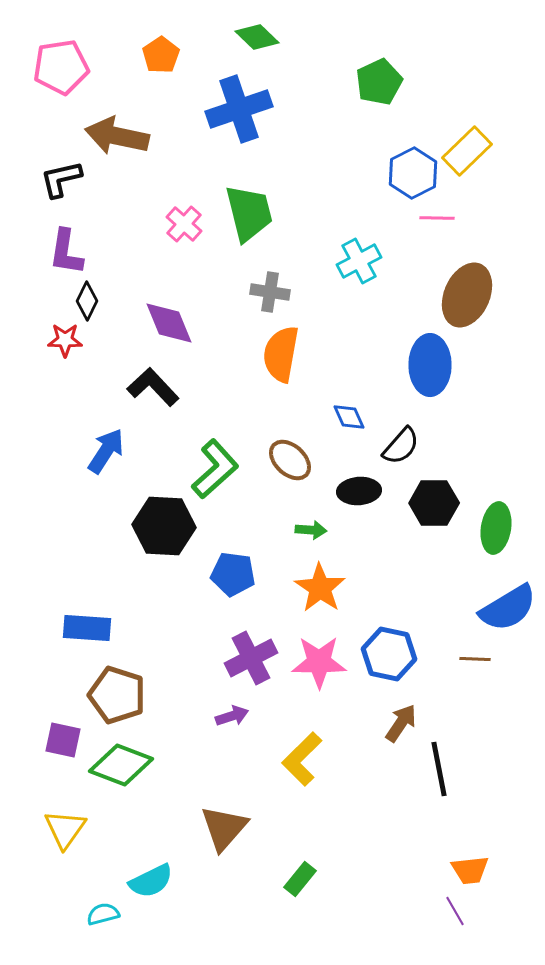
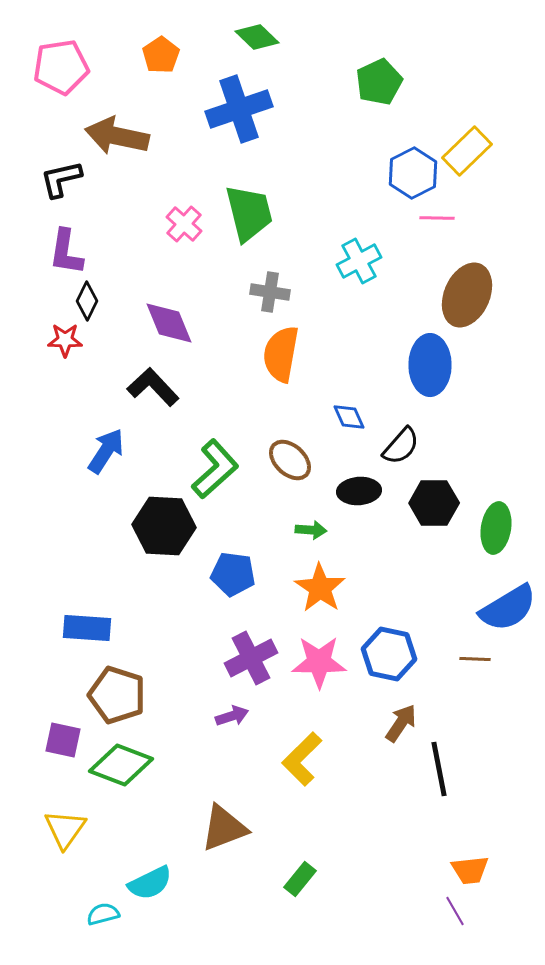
brown triangle at (224, 828): rotated 28 degrees clockwise
cyan semicircle at (151, 881): moved 1 px left, 2 px down
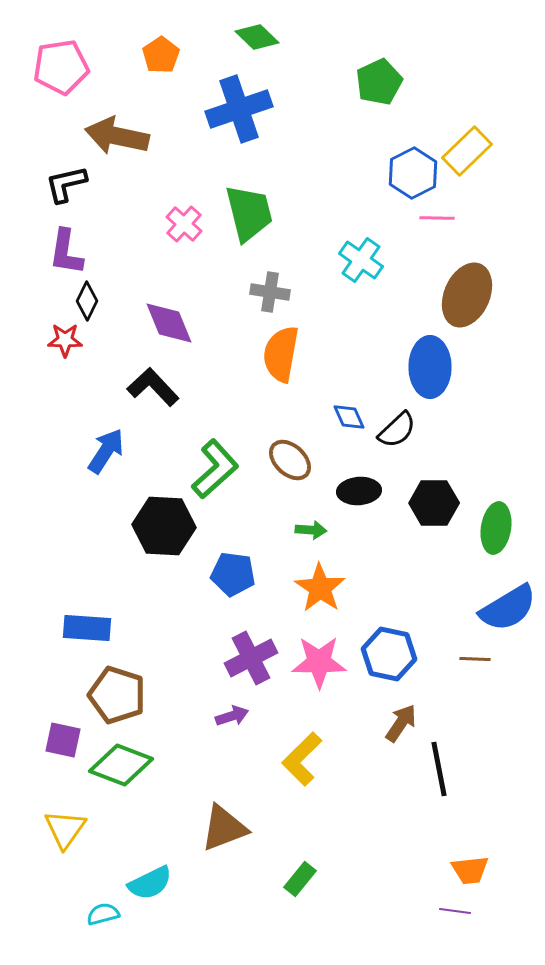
black L-shape at (61, 179): moved 5 px right, 5 px down
cyan cross at (359, 261): moved 2 px right, 1 px up; rotated 27 degrees counterclockwise
blue ellipse at (430, 365): moved 2 px down
black semicircle at (401, 446): moved 4 px left, 16 px up; rotated 6 degrees clockwise
purple line at (455, 911): rotated 52 degrees counterclockwise
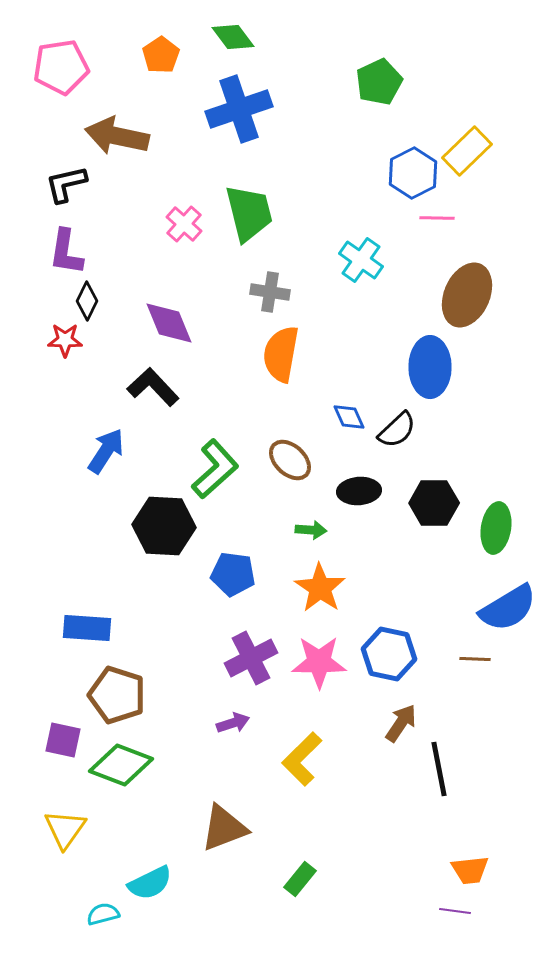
green diamond at (257, 37): moved 24 px left; rotated 9 degrees clockwise
purple arrow at (232, 716): moved 1 px right, 7 px down
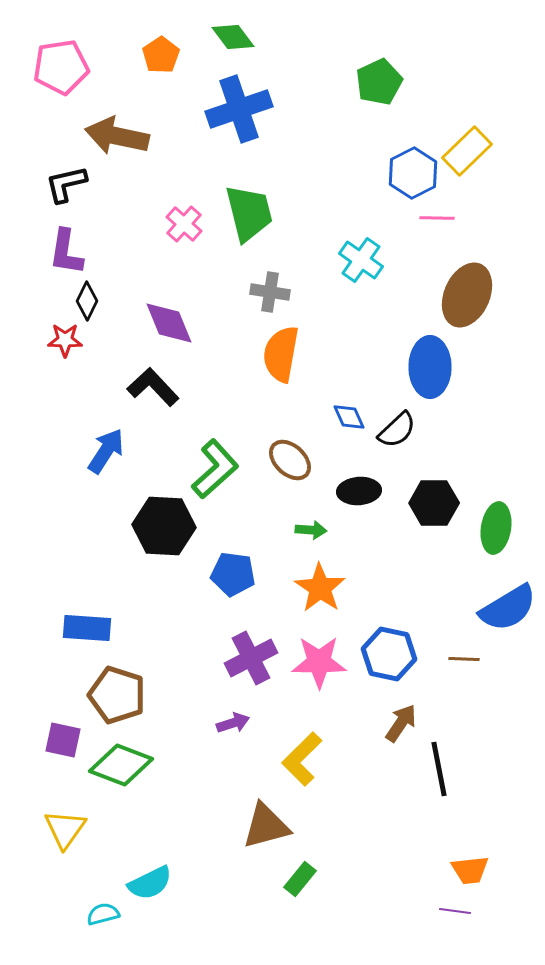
brown line at (475, 659): moved 11 px left
brown triangle at (224, 828): moved 42 px right, 2 px up; rotated 6 degrees clockwise
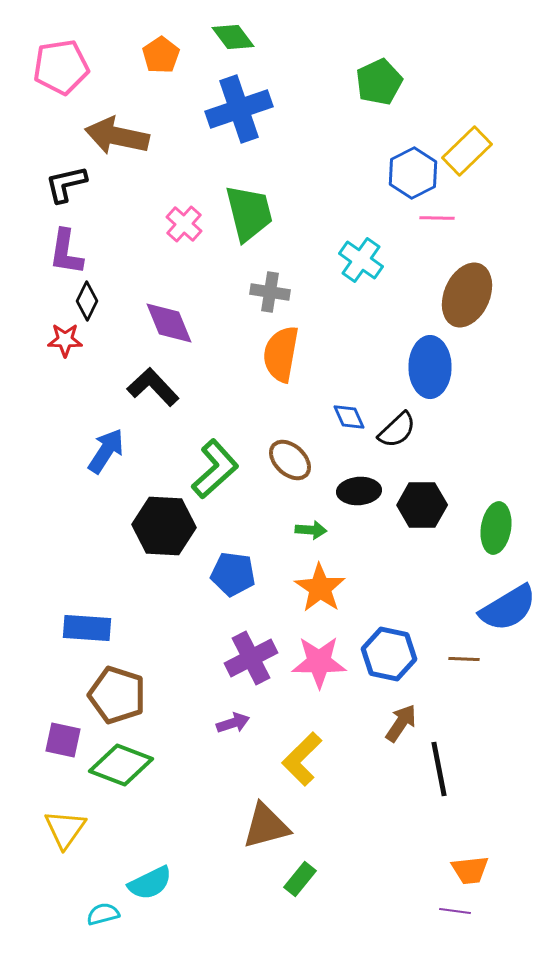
black hexagon at (434, 503): moved 12 px left, 2 px down
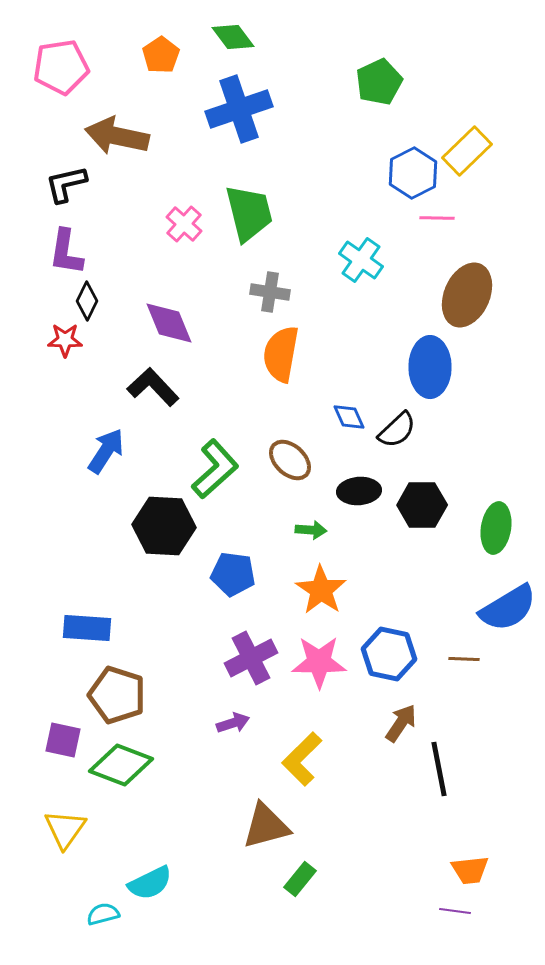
orange star at (320, 588): moved 1 px right, 2 px down
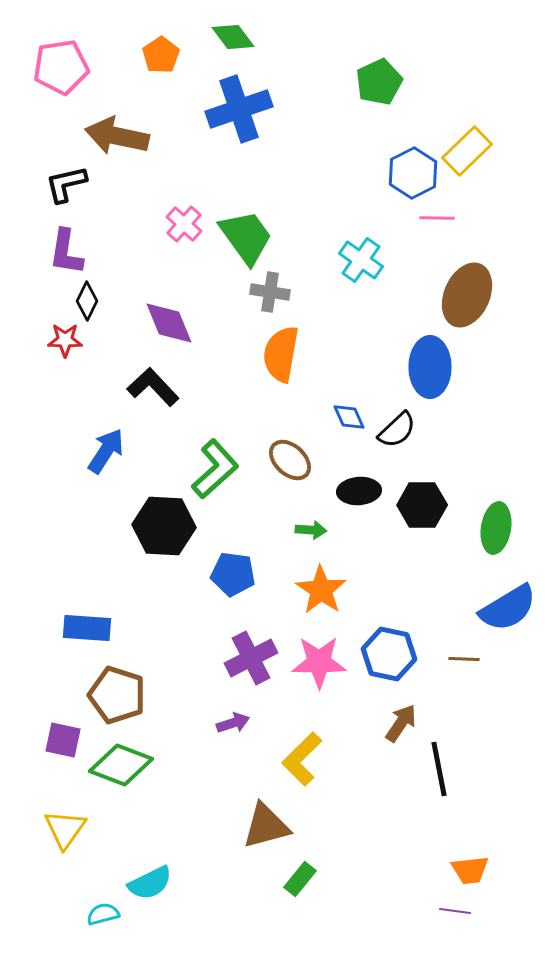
green trapezoid at (249, 213): moved 3 px left, 24 px down; rotated 22 degrees counterclockwise
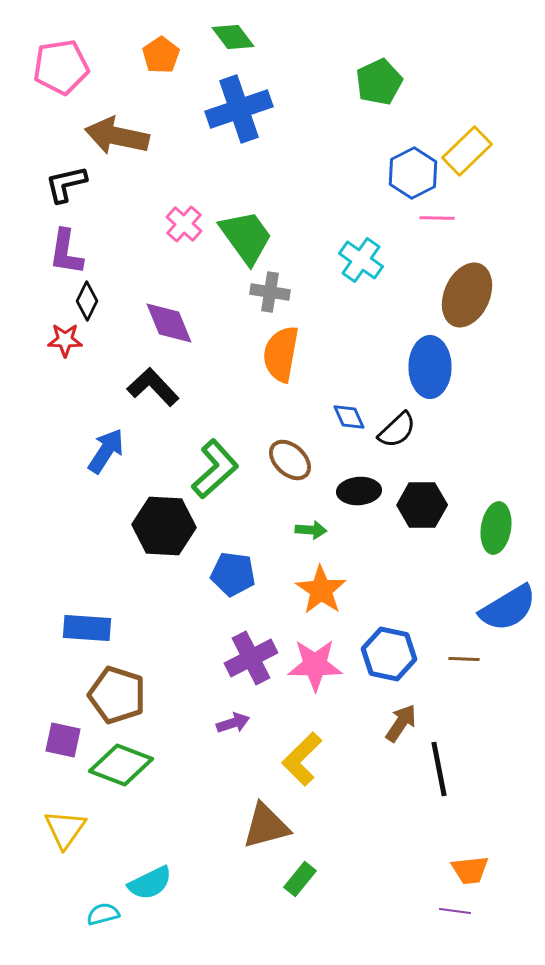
pink star at (319, 662): moved 4 px left, 3 px down
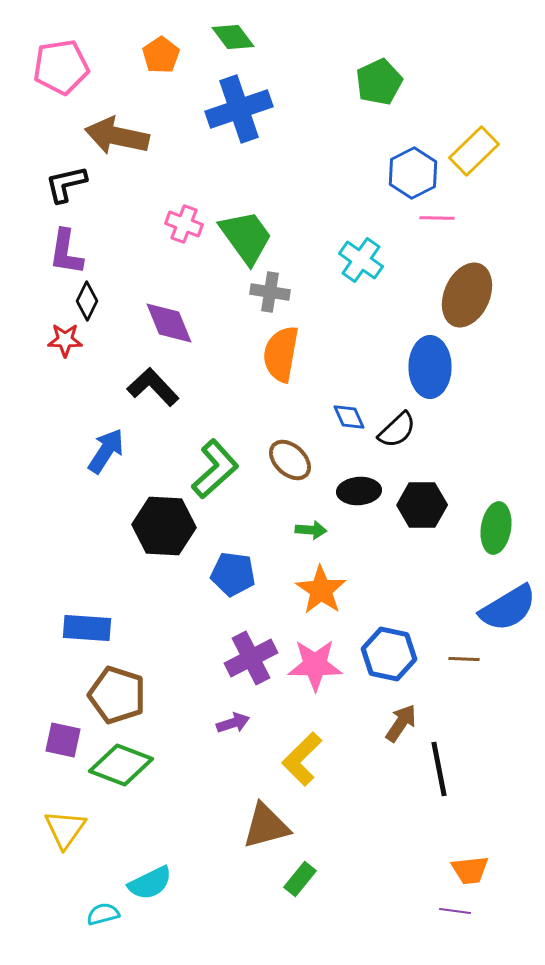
yellow rectangle at (467, 151): moved 7 px right
pink cross at (184, 224): rotated 21 degrees counterclockwise
